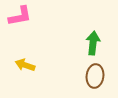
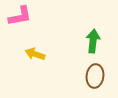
green arrow: moved 2 px up
yellow arrow: moved 10 px right, 11 px up
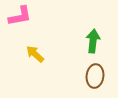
yellow arrow: rotated 24 degrees clockwise
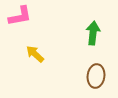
green arrow: moved 8 px up
brown ellipse: moved 1 px right
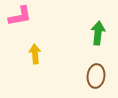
green arrow: moved 5 px right
yellow arrow: rotated 42 degrees clockwise
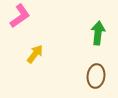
pink L-shape: rotated 25 degrees counterclockwise
yellow arrow: rotated 42 degrees clockwise
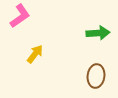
green arrow: rotated 80 degrees clockwise
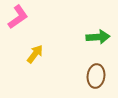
pink L-shape: moved 2 px left, 1 px down
green arrow: moved 4 px down
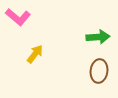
pink L-shape: rotated 75 degrees clockwise
brown ellipse: moved 3 px right, 5 px up
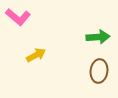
yellow arrow: moved 1 px right, 1 px down; rotated 24 degrees clockwise
